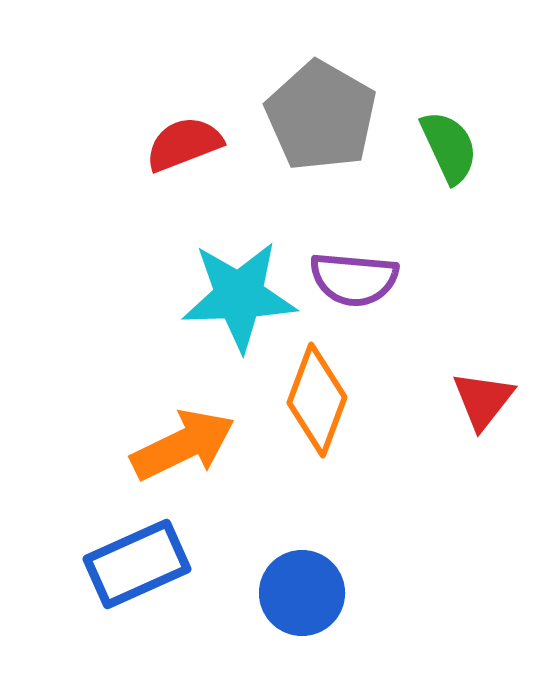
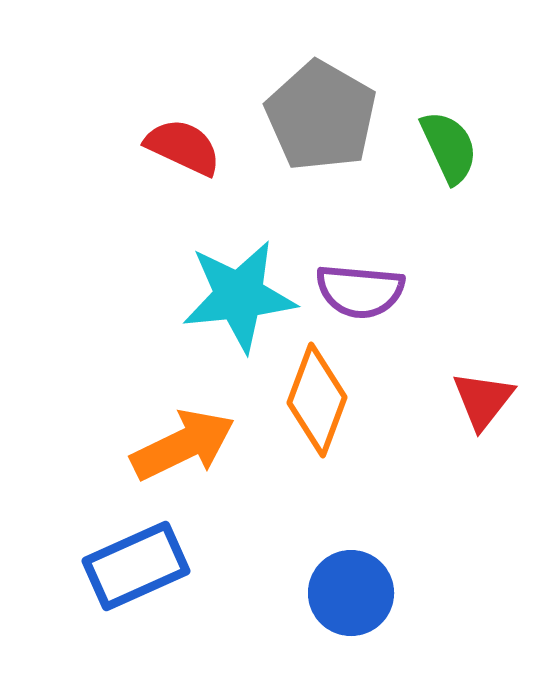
red semicircle: moved 1 px left, 3 px down; rotated 46 degrees clockwise
purple semicircle: moved 6 px right, 12 px down
cyan star: rotated 4 degrees counterclockwise
blue rectangle: moved 1 px left, 2 px down
blue circle: moved 49 px right
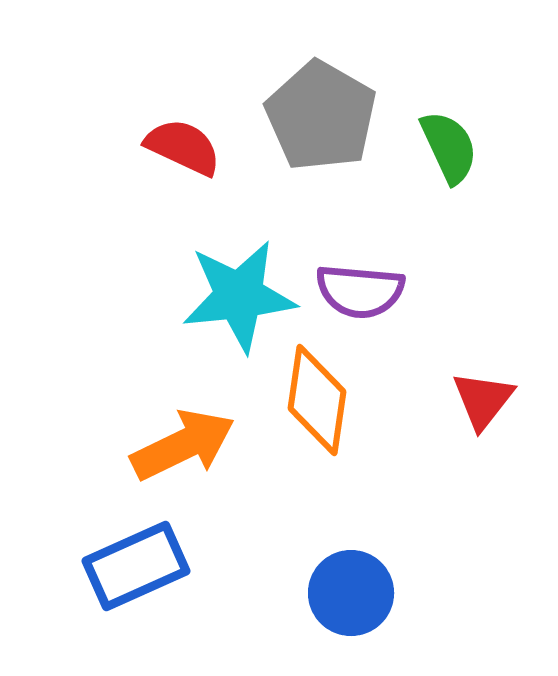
orange diamond: rotated 12 degrees counterclockwise
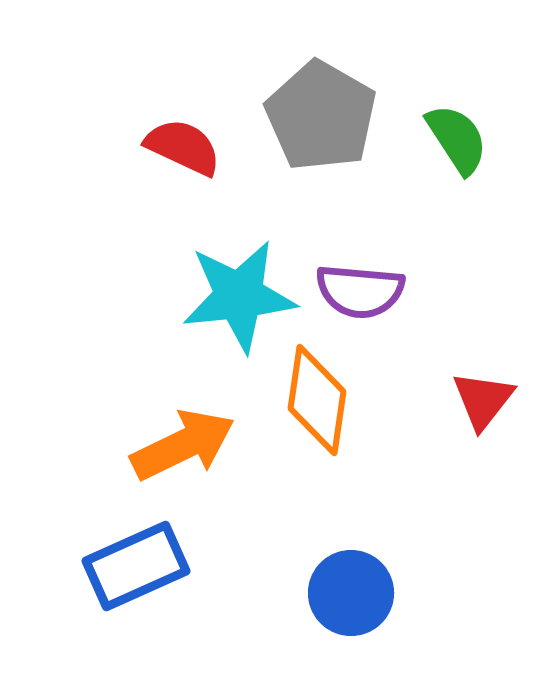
green semicircle: moved 8 px right, 8 px up; rotated 8 degrees counterclockwise
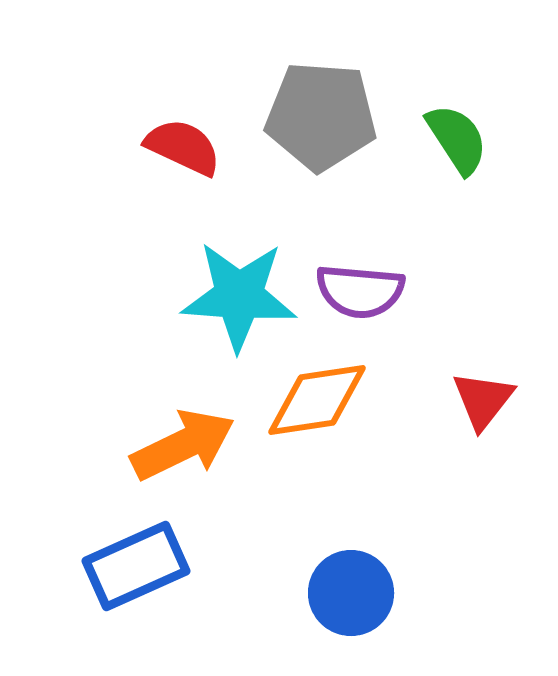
gray pentagon: rotated 26 degrees counterclockwise
cyan star: rotated 10 degrees clockwise
orange diamond: rotated 73 degrees clockwise
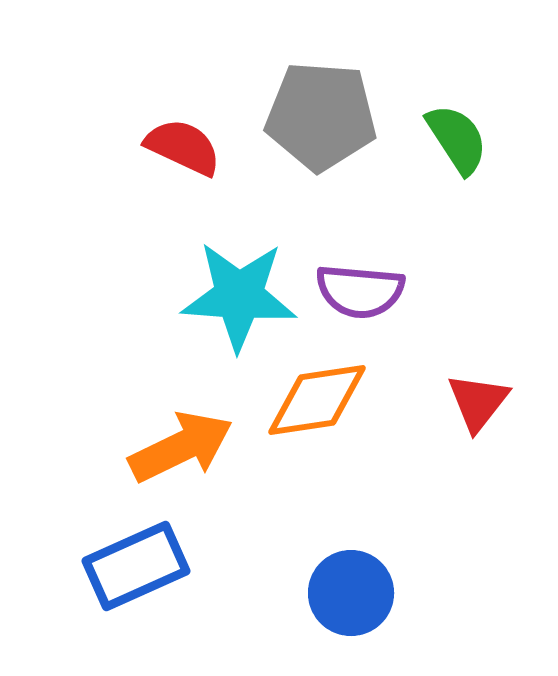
red triangle: moved 5 px left, 2 px down
orange arrow: moved 2 px left, 2 px down
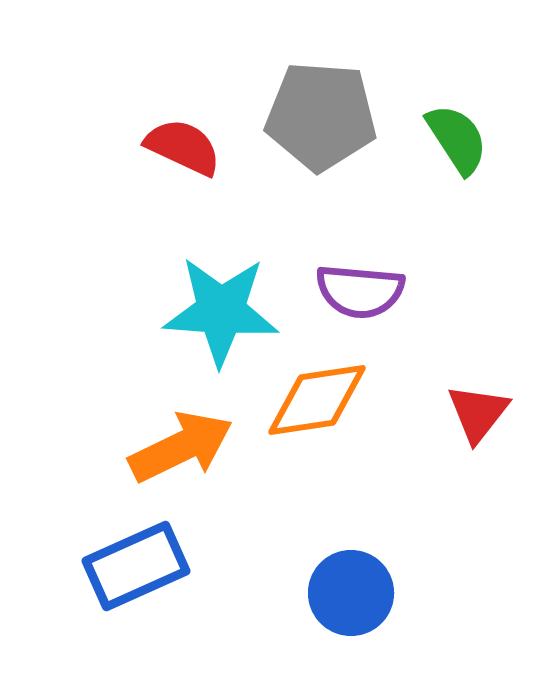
cyan star: moved 18 px left, 15 px down
red triangle: moved 11 px down
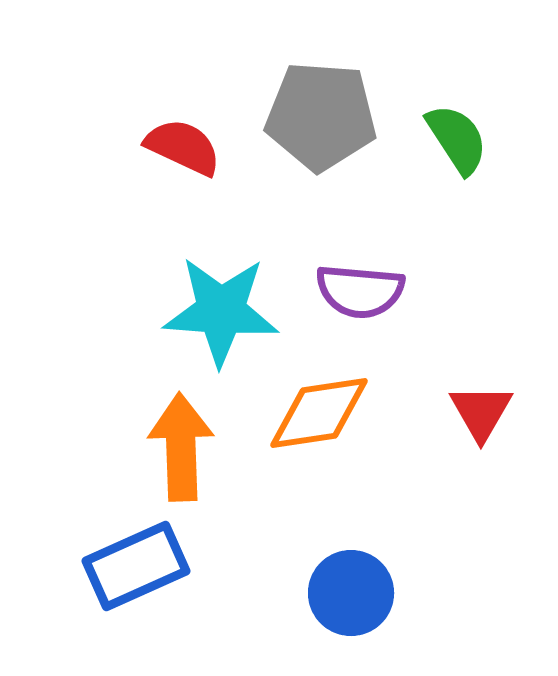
orange diamond: moved 2 px right, 13 px down
red triangle: moved 3 px right, 1 px up; rotated 8 degrees counterclockwise
orange arrow: rotated 66 degrees counterclockwise
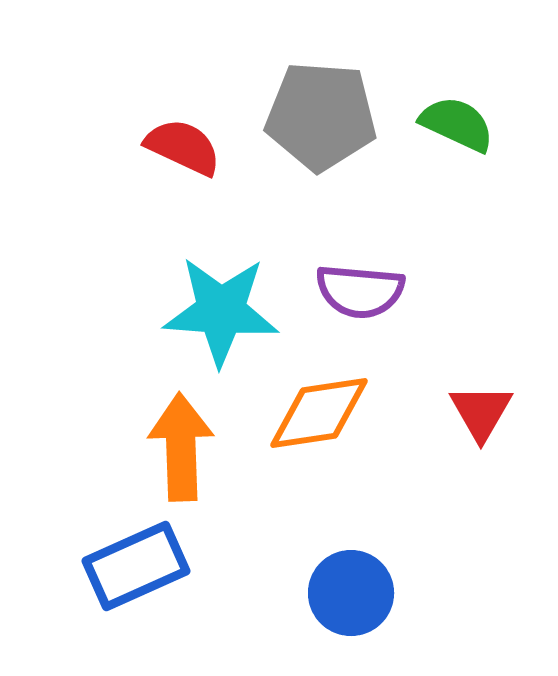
green semicircle: moved 15 px up; rotated 32 degrees counterclockwise
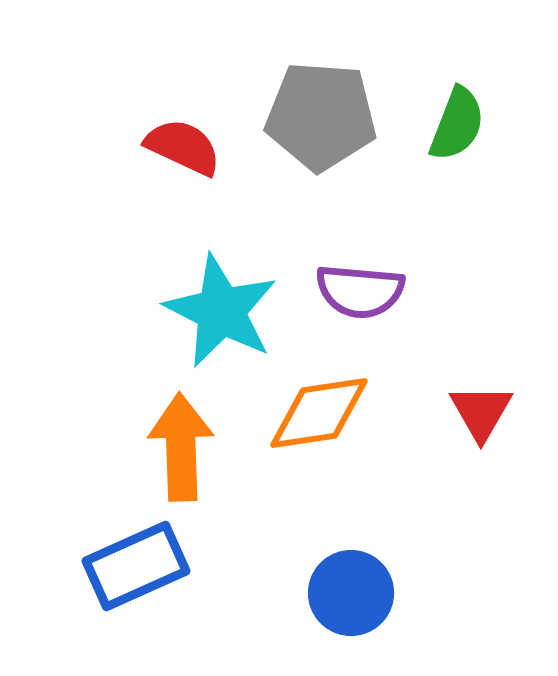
green semicircle: rotated 86 degrees clockwise
cyan star: rotated 23 degrees clockwise
